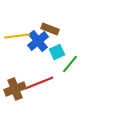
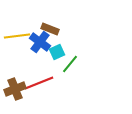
blue cross: moved 2 px right, 1 px down; rotated 15 degrees counterclockwise
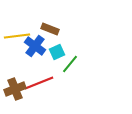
blue cross: moved 5 px left, 4 px down
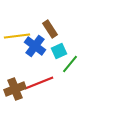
brown rectangle: rotated 36 degrees clockwise
cyan square: moved 2 px right, 1 px up
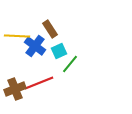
yellow line: rotated 10 degrees clockwise
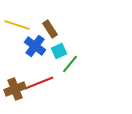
yellow line: moved 11 px up; rotated 15 degrees clockwise
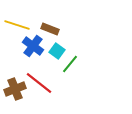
brown rectangle: rotated 36 degrees counterclockwise
blue cross: moved 2 px left
cyan square: moved 2 px left; rotated 28 degrees counterclockwise
red line: rotated 60 degrees clockwise
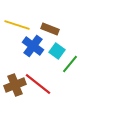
red line: moved 1 px left, 1 px down
brown cross: moved 4 px up
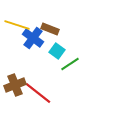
blue cross: moved 8 px up
green line: rotated 18 degrees clockwise
red line: moved 9 px down
